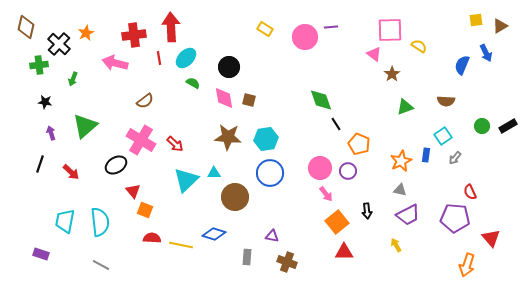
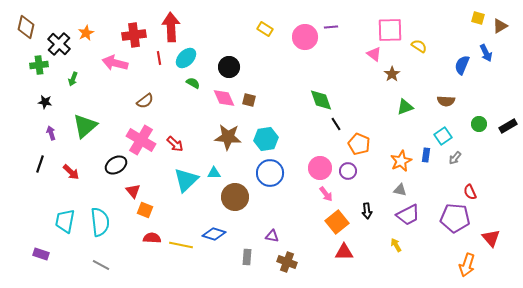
yellow square at (476, 20): moved 2 px right, 2 px up; rotated 24 degrees clockwise
pink diamond at (224, 98): rotated 15 degrees counterclockwise
green circle at (482, 126): moved 3 px left, 2 px up
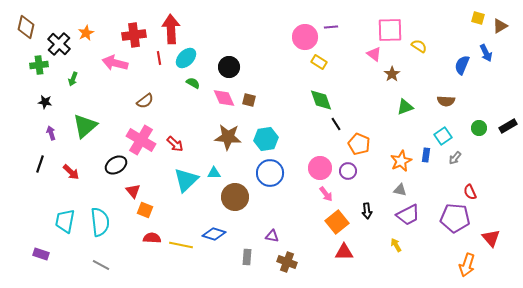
red arrow at (171, 27): moved 2 px down
yellow rectangle at (265, 29): moved 54 px right, 33 px down
green circle at (479, 124): moved 4 px down
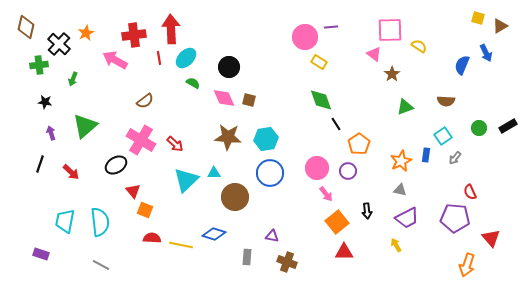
pink arrow at (115, 63): moved 3 px up; rotated 15 degrees clockwise
orange pentagon at (359, 144): rotated 15 degrees clockwise
pink circle at (320, 168): moved 3 px left
purple trapezoid at (408, 215): moved 1 px left, 3 px down
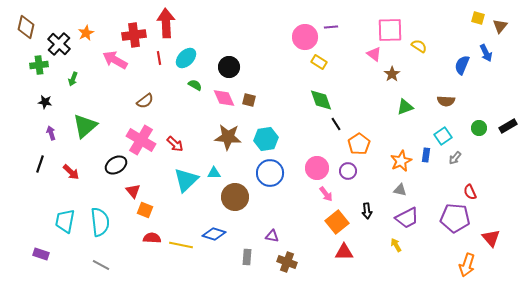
brown triangle at (500, 26): rotated 21 degrees counterclockwise
red arrow at (171, 29): moved 5 px left, 6 px up
green semicircle at (193, 83): moved 2 px right, 2 px down
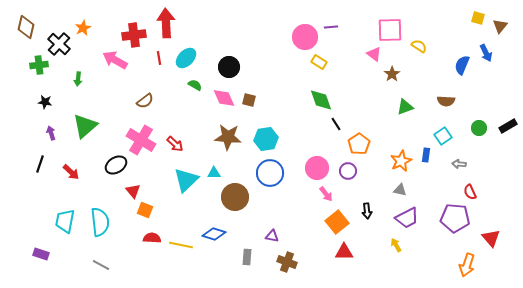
orange star at (86, 33): moved 3 px left, 5 px up
green arrow at (73, 79): moved 5 px right; rotated 16 degrees counterclockwise
gray arrow at (455, 158): moved 4 px right, 6 px down; rotated 56 degrees clockwise
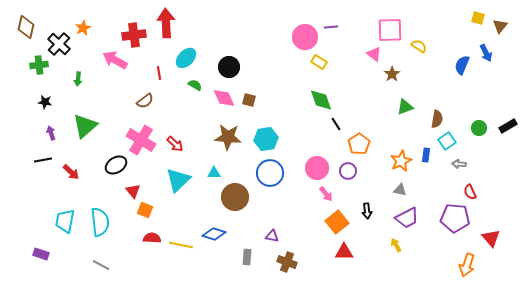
red line at (159, 58): moved 15 px down
brown semicircle at (446, 101): moved 9 px left, 18 px down; rotated 84 degrees counterclockwise
cyan square at (443, 136): moved 4 px right, 5 px down
black line at (40, 164): moved 3 px right, 4 px up; rotated 60 degrees clockwise
cyan triangle at (186, 180): moved 8 px left
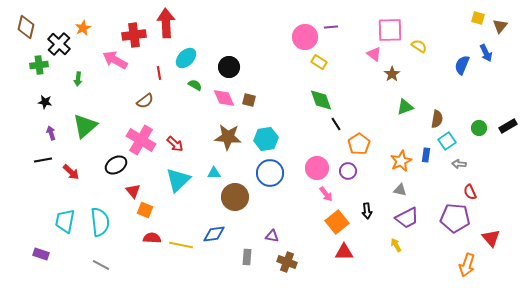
blue diamond at (214, 234): rotated 25 degrees counterclockwise
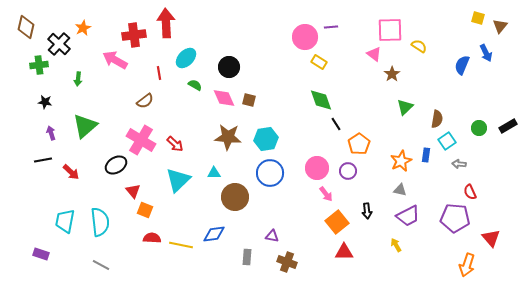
green triangle at (405, 107): rotated 24 degrees counterclockwise
purple trapezoid at (407, 218): moved 1 px right, 2 px up
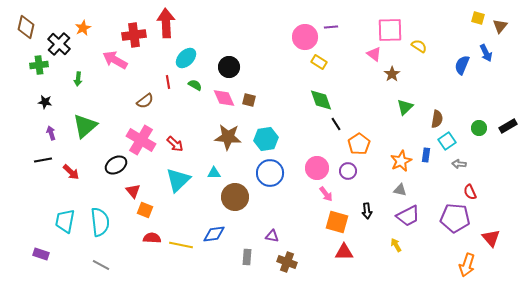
red line at (159, 73): moved 9 px right, 9 px down
orange square at (337, 222): rotated 35 degrees counterclockwise
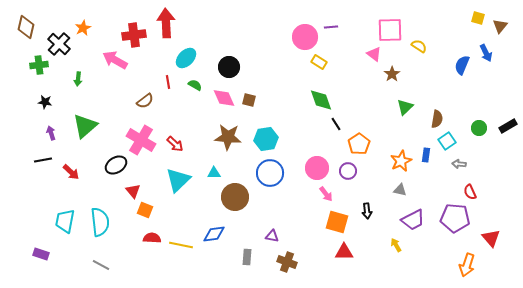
purple trapezoid at (408, 216): moved 5 px right, 4 px down
